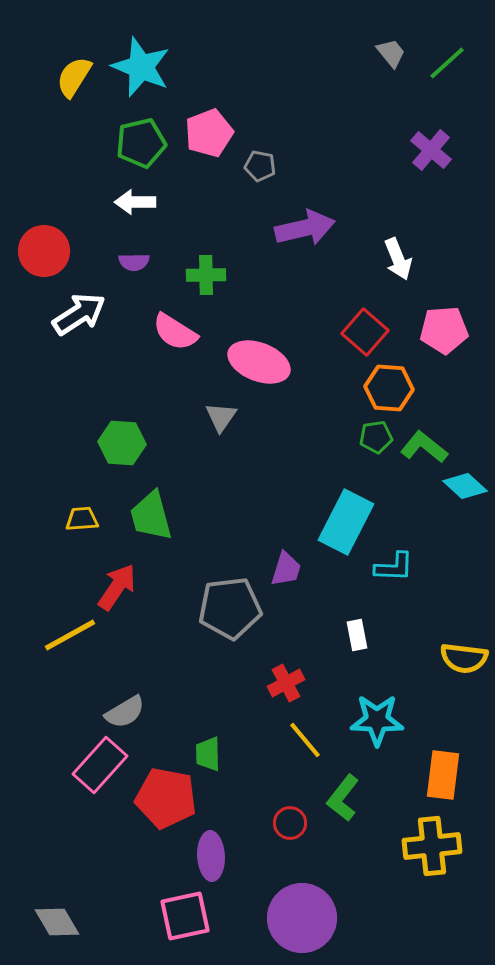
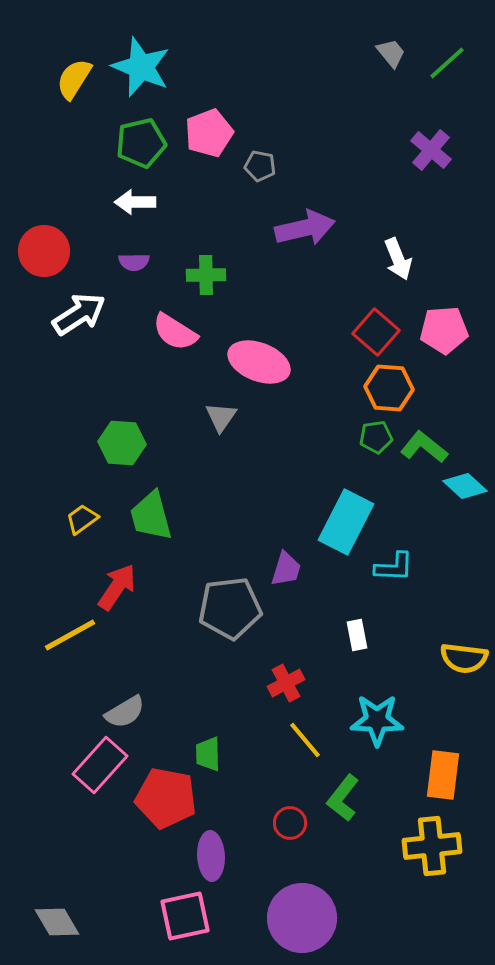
yellow semicircle at (74, 77): moved 2 px down
red square at (365, 332): moved 11 px right
yellow trapezoid at (82, 519): rotated 32 degrees counterclockwise
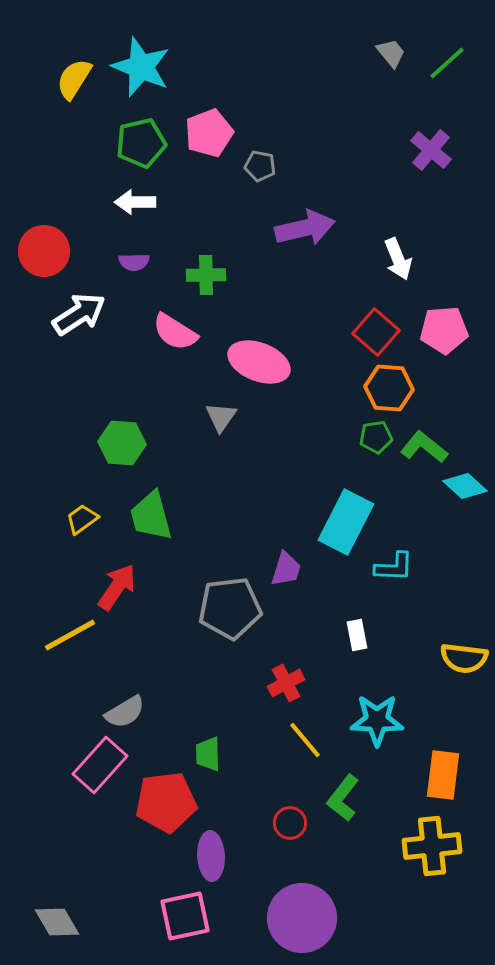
red pentagon at (166, 798): moved 4 px down; rotated 18 degrees counterclockwise
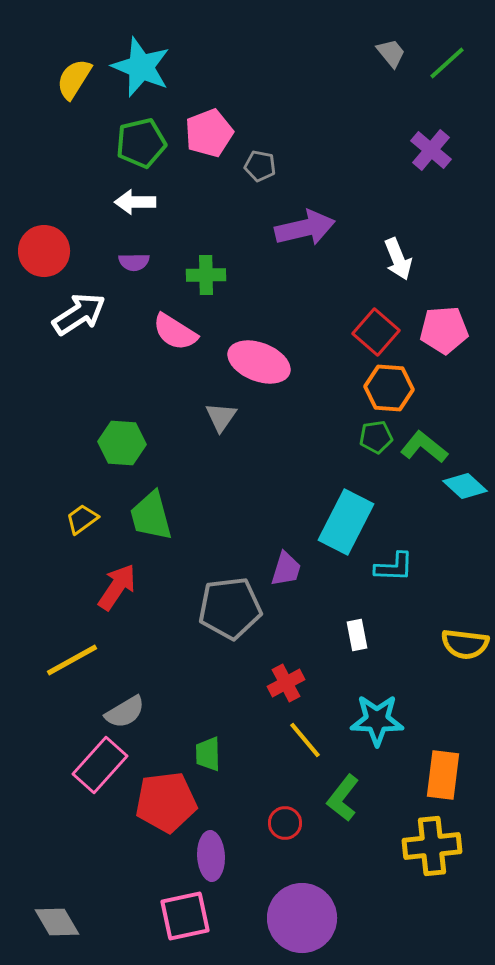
yellow line at (70, 635): moved 2 px right, 25 px down
yellow semicircle at (464, 658): moved 1 px right, 14 px up
red circle at (290, 823): moved 5 px left
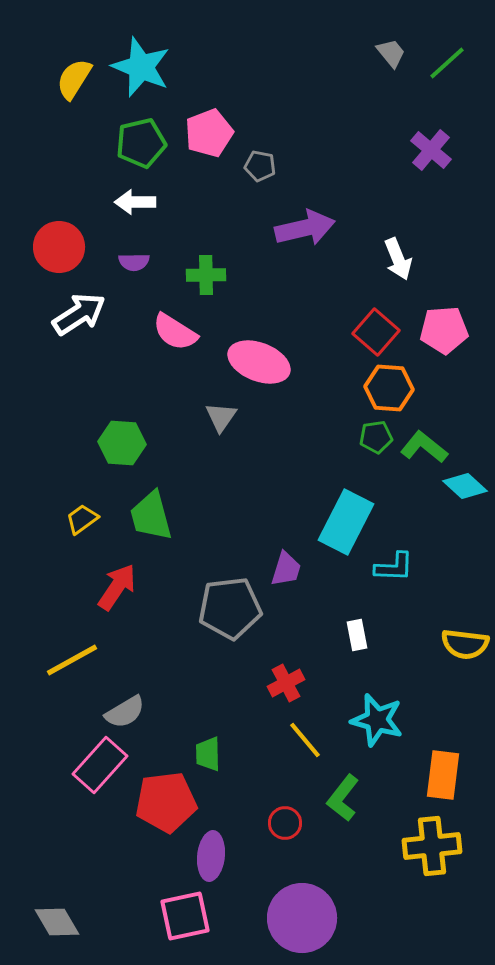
red circle at (44, 251): moved 15 px right, 4 px up
cyan star at (377, 720): rotated 14 degrees clockwise
purple ellipse at (211, 856): rotated 9 degrees clockwise
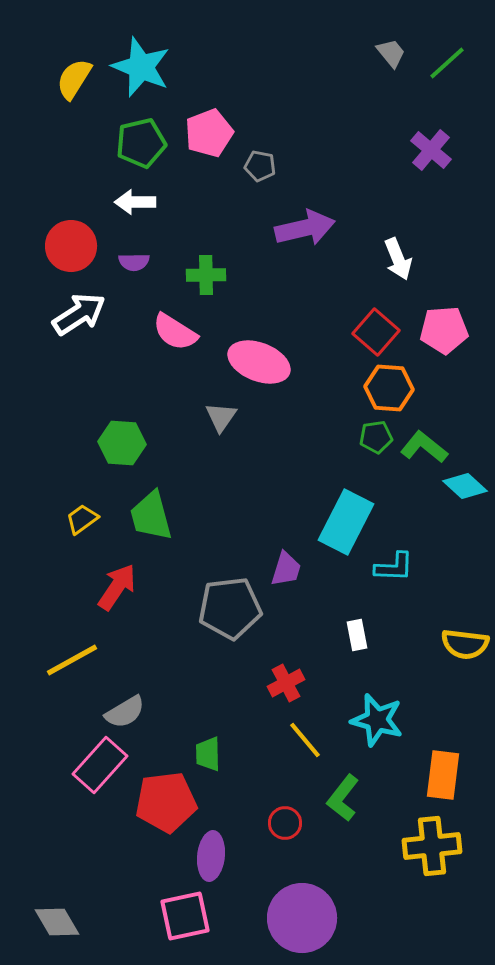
red circle at (59, 247): moved 12 px right, 1 px up
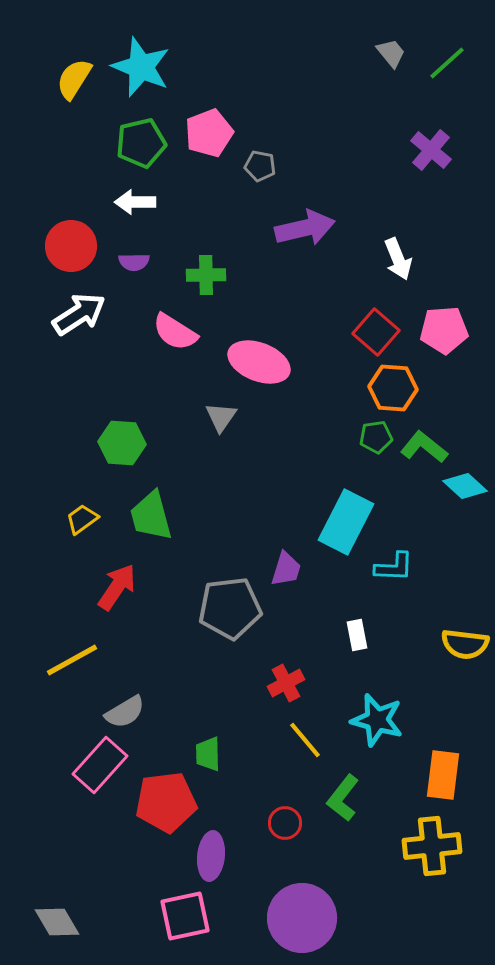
orange hexagon at (389, 388): moved 4 px right
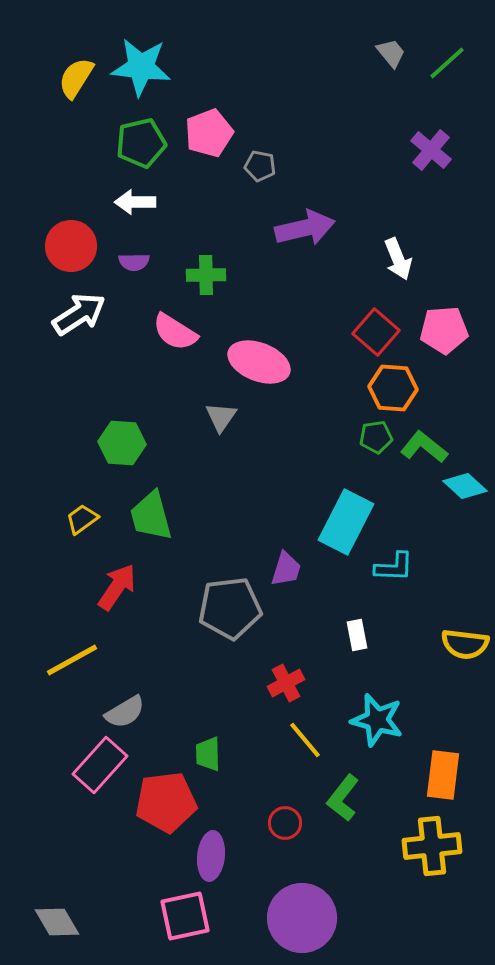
cyan star at (141, 67): rotated 16 degrees counterclockwise
yellow semicircle at (74, 79): moved 2 px right, 1 px up
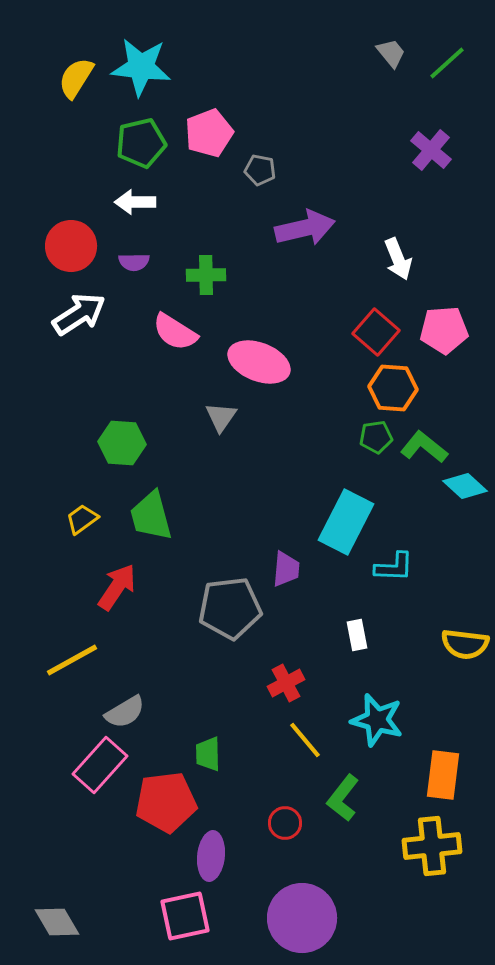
gray pentagon at (260, 166): moved 4 px down
purple trapezoid at (286, 569): rotated 12 degrees counterclockwise
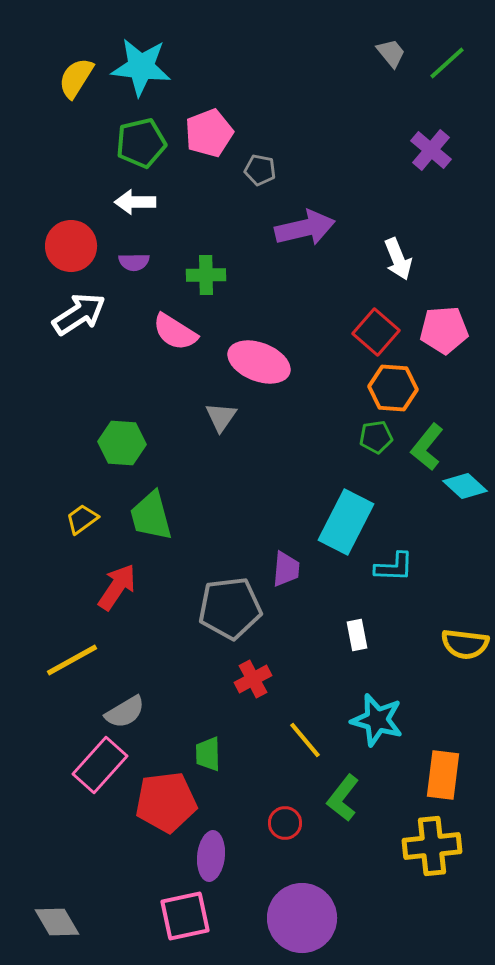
green L-shape at (424, 447): moved 3 px right; rotated 90 degrees counterclockwise
red cross at (286, 683): moved 33 px left, 4 px up
